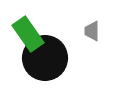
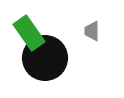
green rectangle: moved 1 px right, 1 px up
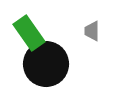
black circle: moved 1 px right, 6 px down
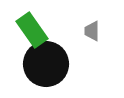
green rectangle: moved 3 px right, 3 px up
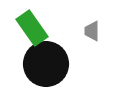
green rectangle: moved 2 px up
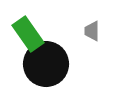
green rectangle: moved 4 px left, 6 px down
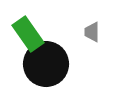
gray trapezoid: moved 1 px down
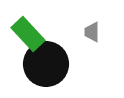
green rectangle: rotated 8 degrees counterclockwise
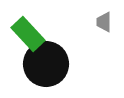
gray trapezoid: moved 12 px right, 10 px up
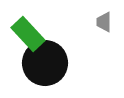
black circle: moved 1 px left, 1 px up
